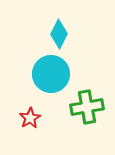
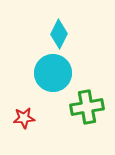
cyan circle: moved 2 px right, 1 px up
red star: moved 6 px left; rotated 25 degrees clockwise
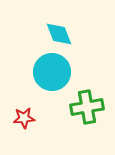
cyan diamond: rotated 48 degrees counterclockwise
cyan circle: moved 1 px left, 1 px up
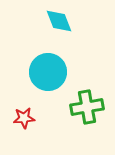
cyan diamond: moved 13 px up
cyan circle: moved 4 px left
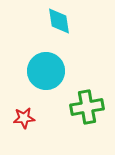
cyan diamond: rotated 12 degrees clockwise
cyan circle: moved 2 px left, 1 px up
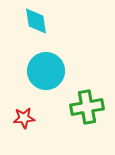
cyan diamond: moved 23 px left
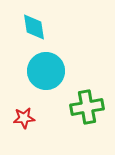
cyan diamond: moved 2 px left, 6 px down
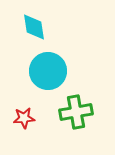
cyan circle: moved 2 px right
green cross: moved 11 px left, 5 px down
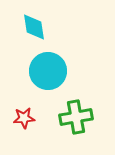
green cross: moved 5 px down
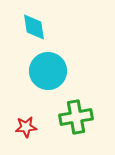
red star: moved 2 px right, 9 px down
